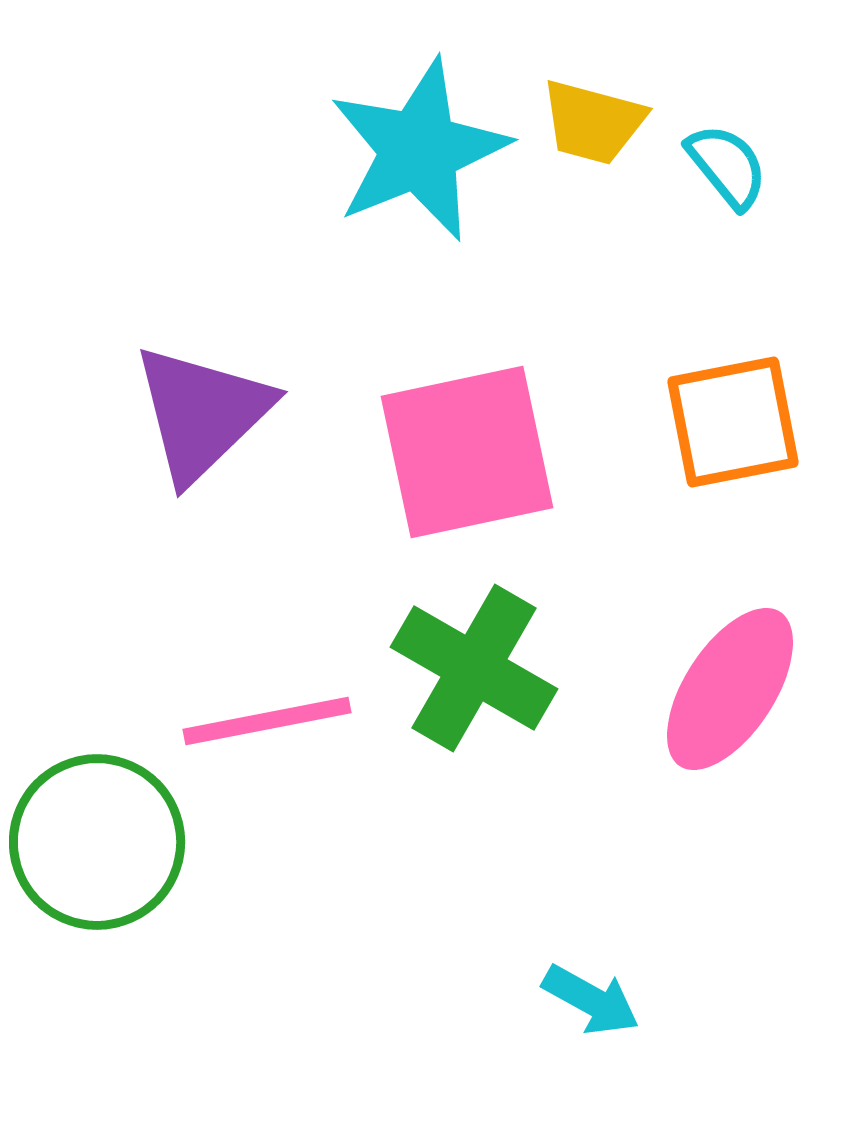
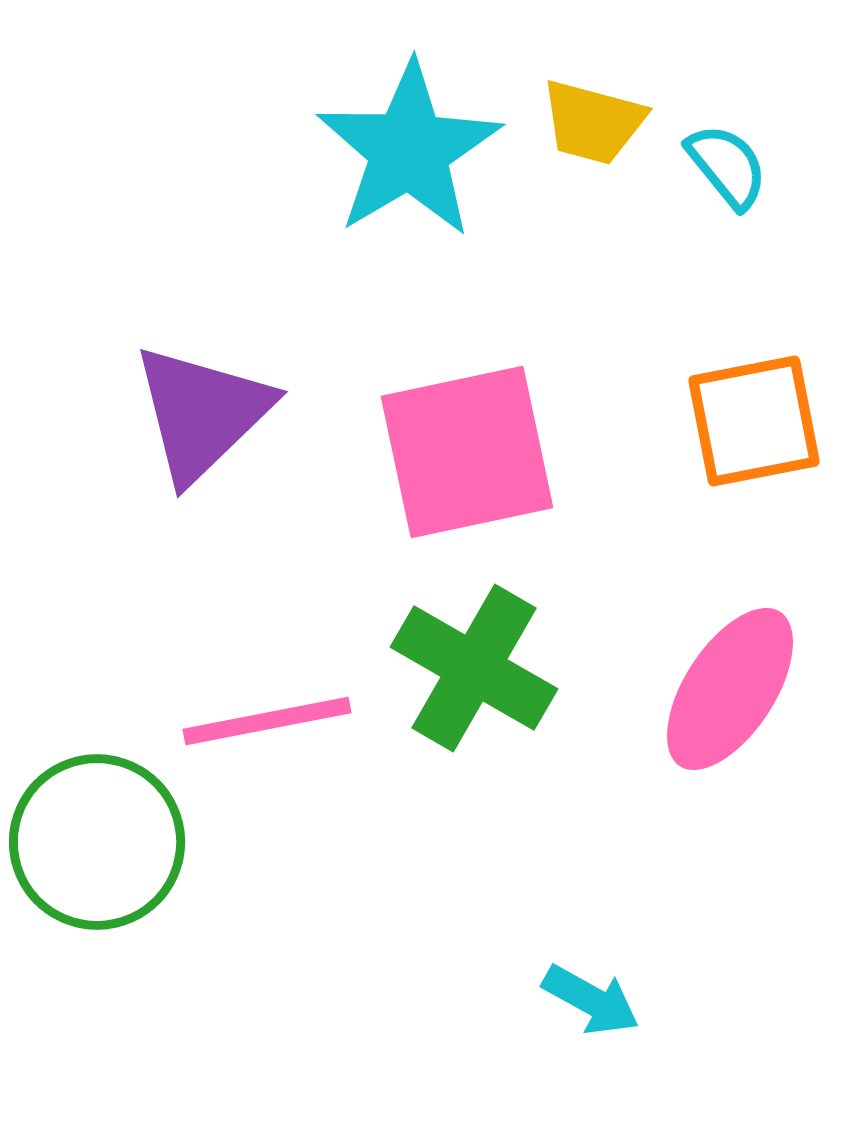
cyan star: moved 10 px left; rotated 9 degrees counterclockwise
orange square: moved 21 px right, 1 px up
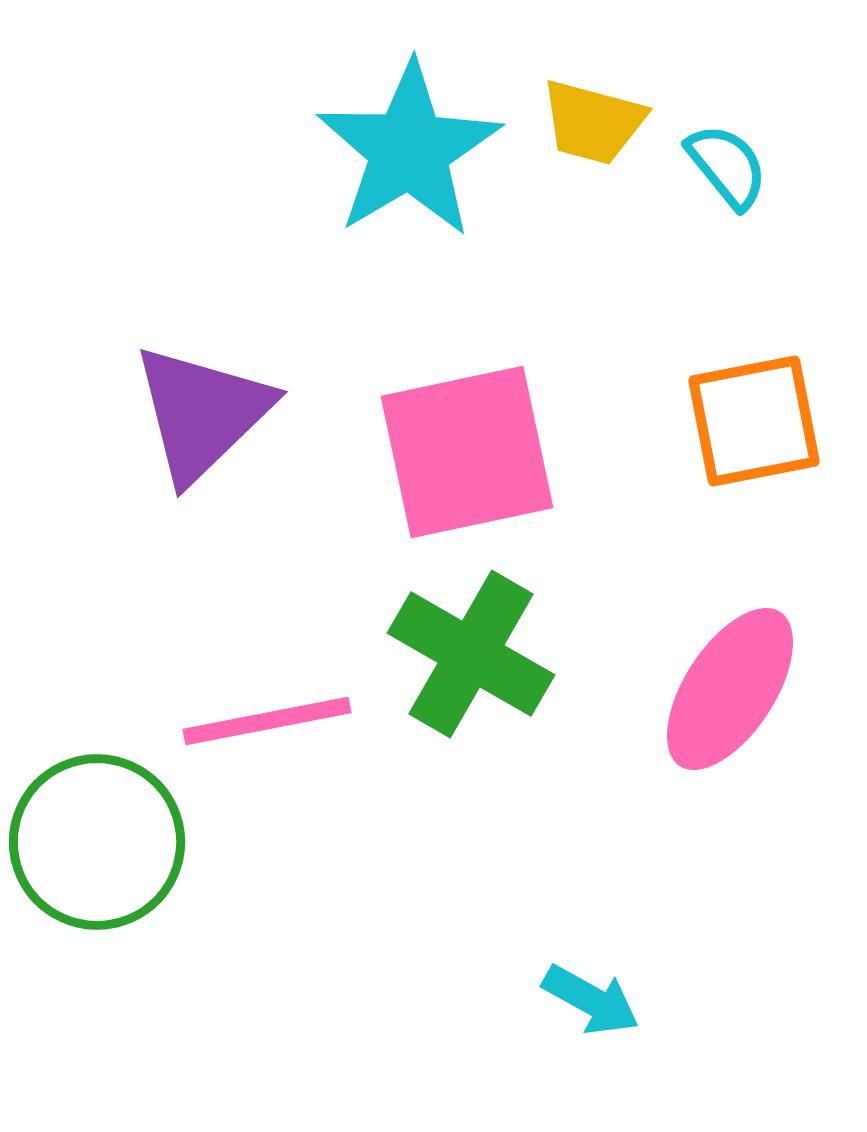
green cross: moved 3 px left, 14 px up
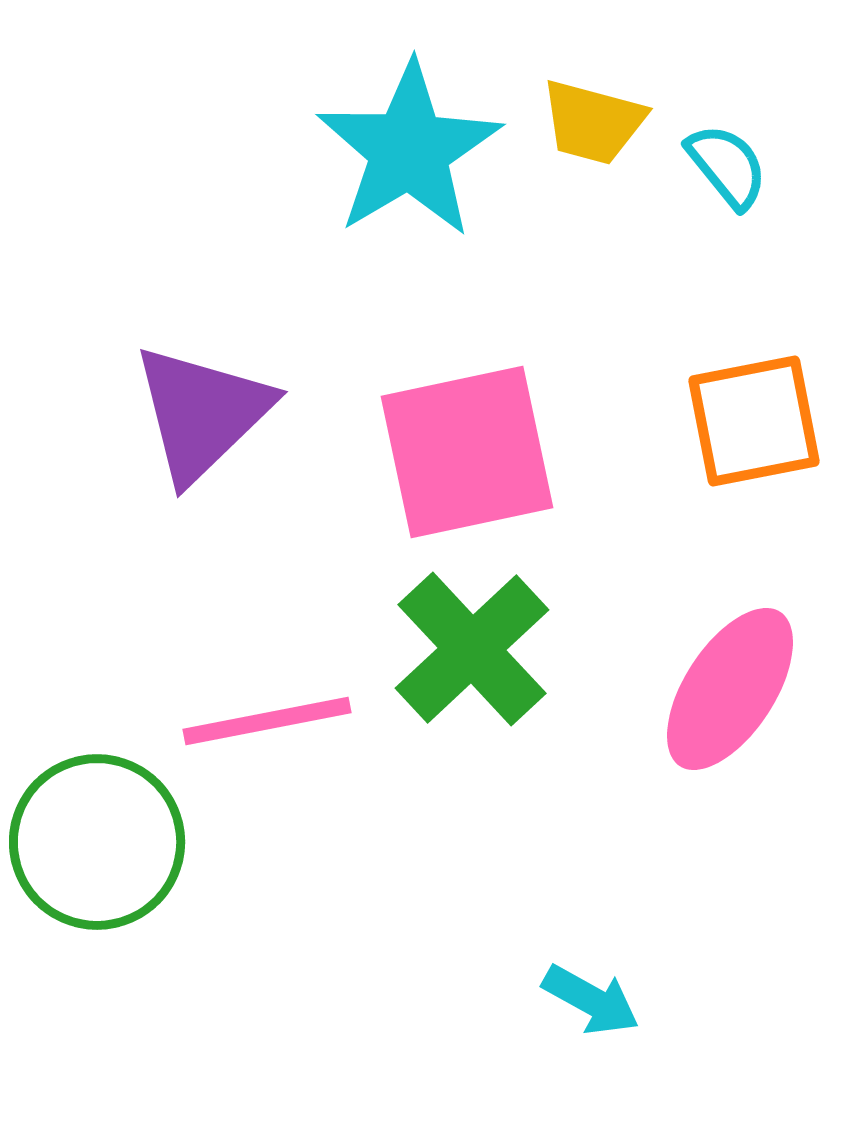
green cross: moved 1 px right, 5 px up; rotated 17 degrees clockwise
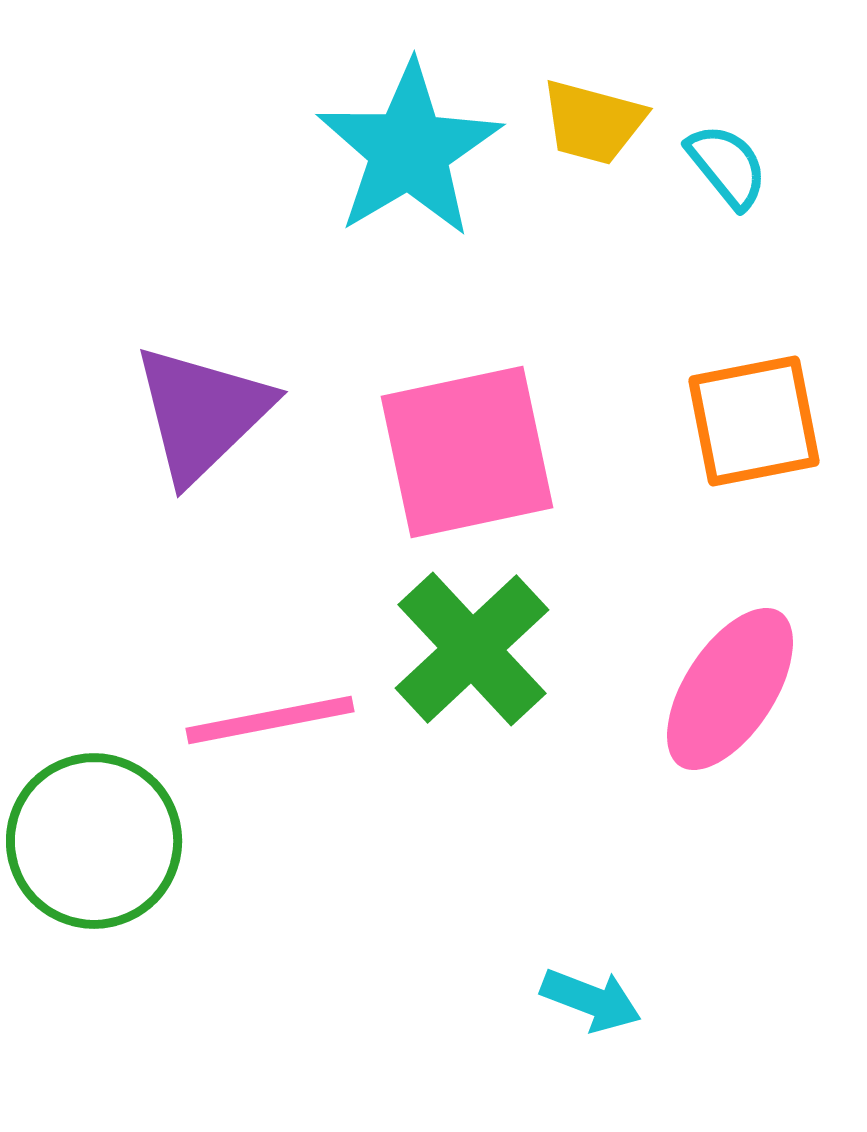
pink line: moved 3 px right, 1 px up
green circle: moved 3 px left, 1 px up
cyan arrow: rotated 8 degrees counterclockwise
